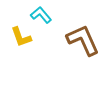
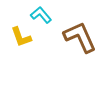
brown L-shape: moved 3 px left, 3 px up
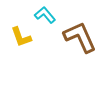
cyan L-shape: moved 4 px right
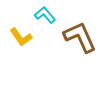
yellow L-shape: rotated 15 degrees counterclockwise
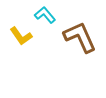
yellow L-shape: moved 1 px up
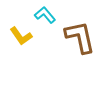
brown L-shape: rotated 12 degrees clockwise
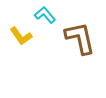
brown L-shape: moved 1 px down
